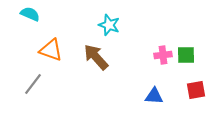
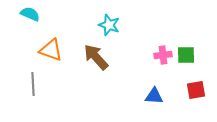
gray line: rotated 40 degrees counterclockwise
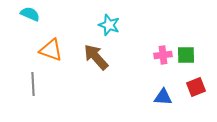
red square: moved 3 px up; rotated 12 degrees counterclockwise
blue triangle: moved 9 px right, 1 px down
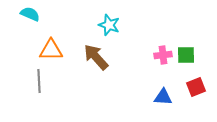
orange triangle: rotated 20 degrees counterclockwise
gray line: moved 6 px right, 3 px up
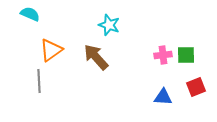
orange triangle: rotated 35 degrees counterclockwise
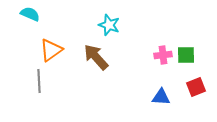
blue triangle: moved 2 px left
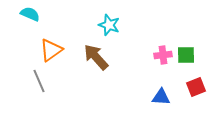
gray line: rotated 20 degrees counterclockwise
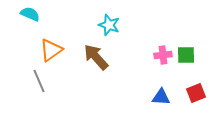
red square: moved 6 px down
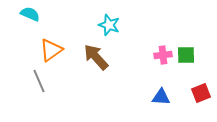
red square: moved 5 px right
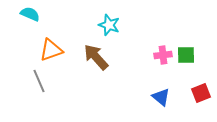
orange triangle: rotated 15 degrees clockwise
blue triangle: rotated 36 degrees clockwise
